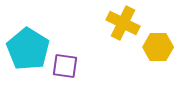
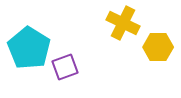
cyan pentagon: moved 1 px right, 1 px up
purple square: moved 1 px down; rotated 28 degrees counterclockwise
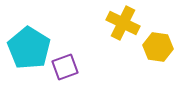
yellow hexagon: rotated 8 degrees clockwise
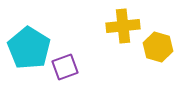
yellow cross: moved 3 px down; rotated 32 degrees counterclockwise
yellow hexagon: rotated 8 degrees clockwise
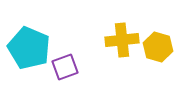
yellow cross: moved 1 px left, 14 px down
cyan pentagon: rotated 9 degrees counterclockwise
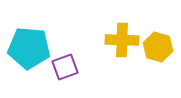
yellow cross: rotated 8 degrees clockwise
cyan pentagon: rotated 18 degrees counterclockwise
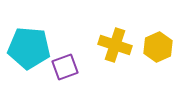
yellow cross: moved 7 px left, 5 px down; rotated 16 degrees clockwise
yellow hexagon: rotated 20 degrees clockwise
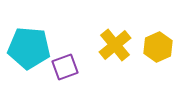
yellow cross: rotated 32 degrees clockwise
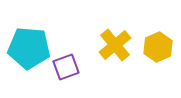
purple square: moved 1 px right
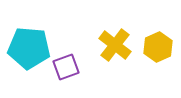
yellow cross: rotated 12 degrees counterclockwise
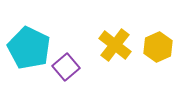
cyan pentagon: rotated 21 degrees clockwise
purple square: rotated 20 degrees counterclockwise
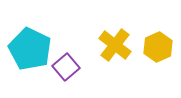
cyan pentagon: moved 1 px right, 1 px down
